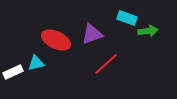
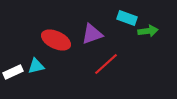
cyan triangle: moved 3 px down
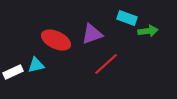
cyan triangle: moved 1 px up
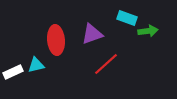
red ellipse: rotated 60 degrees clockwise
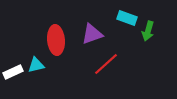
green arrow: rotated 114 degrees clockwise
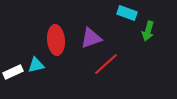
cyan rectangle: moved 5 px up
purple triangle: moved 1 px left, 4 px down
